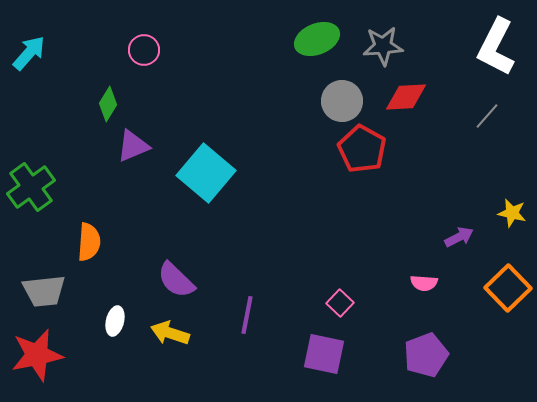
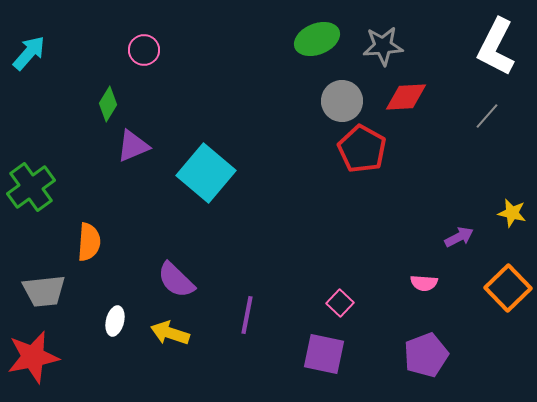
red star: moved 4 px left, 2 px down
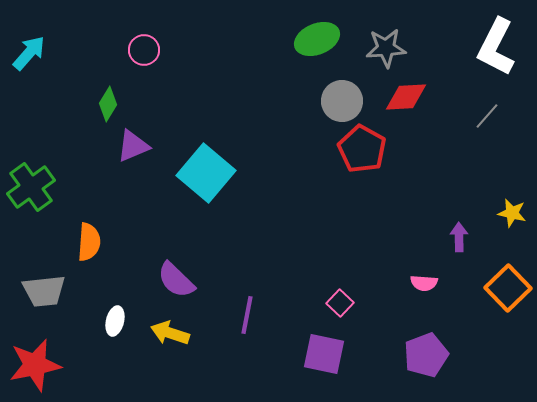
gray star: moved 3 px right, 2 px down
purple arrow: rotated 64 degrees counterclockwise
red star: moved 2 px right, 8 px down
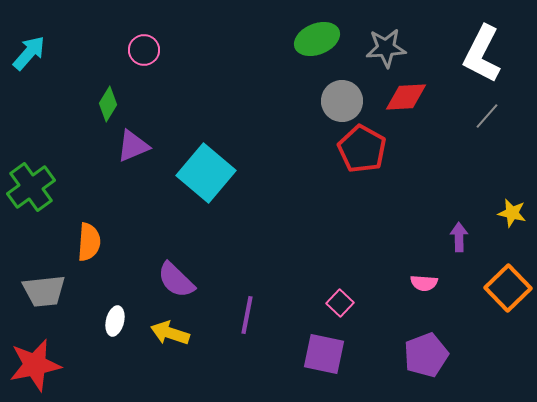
white L-shape: moved 14 px left, 7 px down
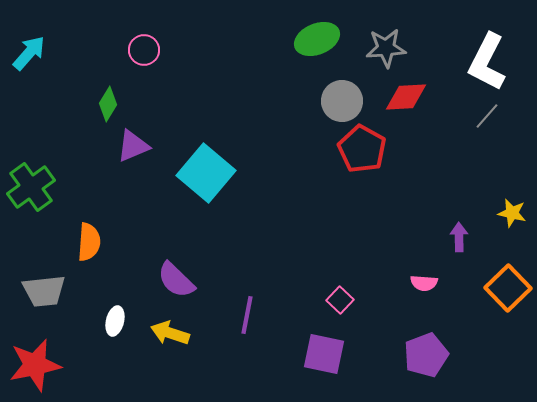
white L-shape: moved 5 px right, 8 px down
pink square: moved 3 px up
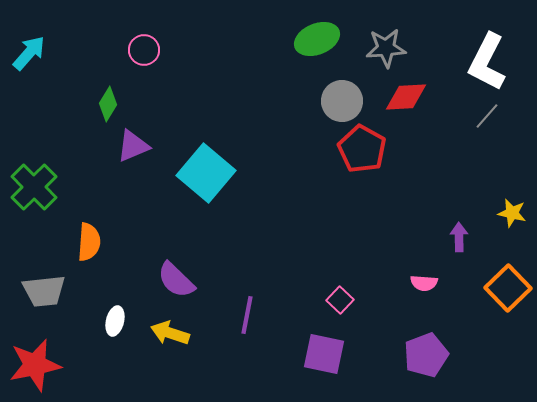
green cross: moved 3 px right; rotated 9 degrees counterclockwise
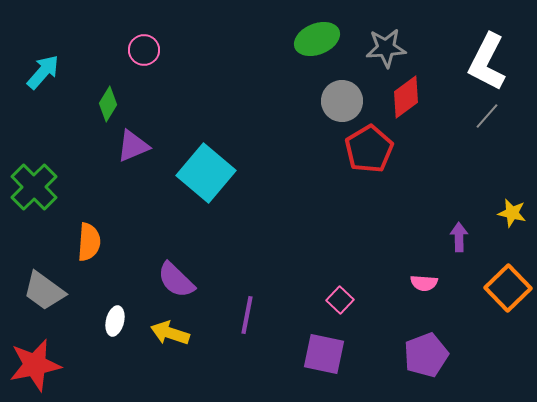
cyan arrow: moved 14 px right, 19 px down
red diamond: rotated 33 degrees counterclockwise
red pentagon: moved 7 px right; rotated 12 degrees clockwise
gray trapezoid: rotated 42 degrees clockwise
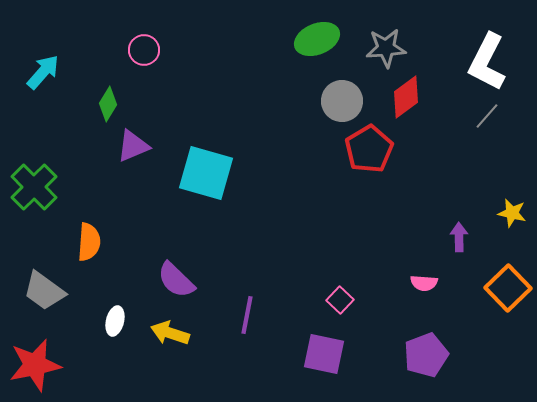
cyan square: rotated 24 degrees counterclockwise
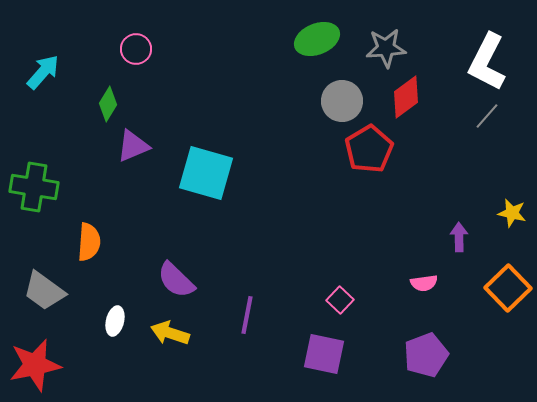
pink circle: moved 8 px left, 1 px up
green cross: rotated 36 degrees counterclockwise
pink semicircle: rotated 12 degrees counterclockwise
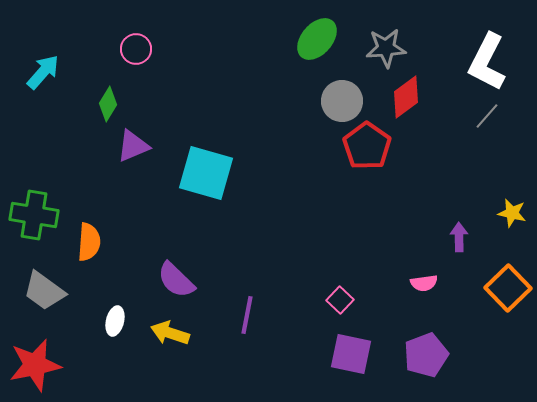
green ellipse: rotated 27 degrees counterclockwise
red pentagon: moved 2 px left, 3 px up; rotated 6 degrees counterclockwise
green cross: moved 28 px down
purple square: moved 27 px right
